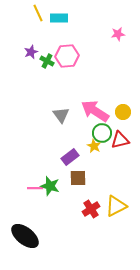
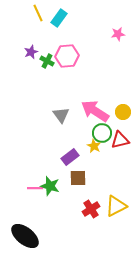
cyan rectangle: rotated 54 degrees counterclockwise
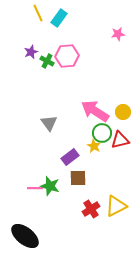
gray triangle: moved 12 px left, 8 px down
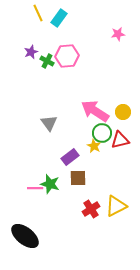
green star: moved 2 px up
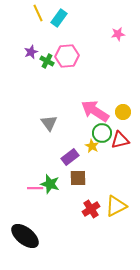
yellow star: moved 2 px left
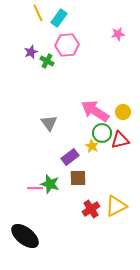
pink hexagon: moved 11 px up
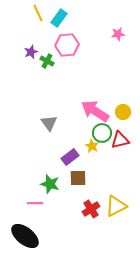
pink line: moved 15 px down
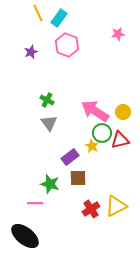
pink hexagon: rotated 25 degrees clockwise
green cross: moved 39 px down
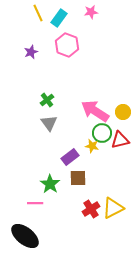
pink star: moved 27 px left, 22 px up
green cross: rotated 24 degrees clockwise
yellow star: rotated 16 degrees counterclockwise
green star: rotated 18 degrees clockwise
yellow triangle: moved 3 px left, 2 px down
